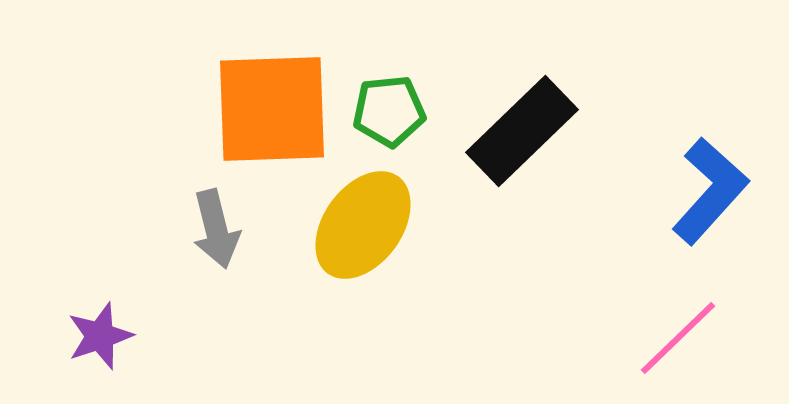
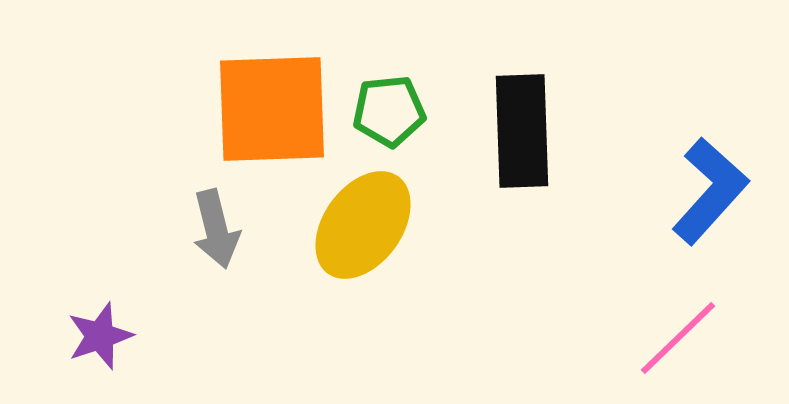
black rectangle: rotated 48 degrees counterclockwise
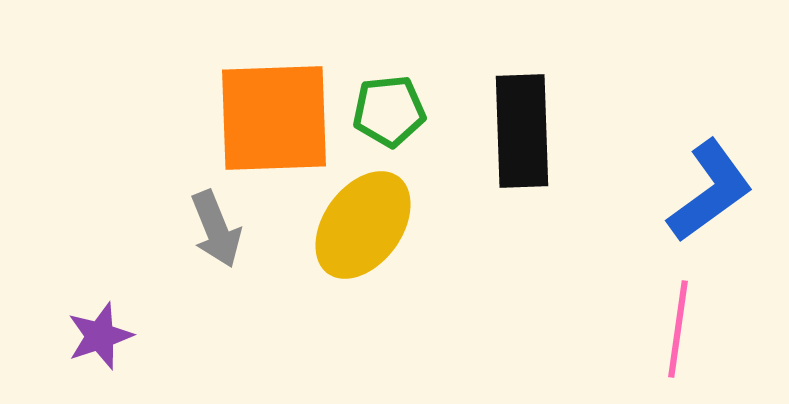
orange square: moved 2 px right, 9 px down
blue L-shape: rotated 12 degrees clockwise
gray arrow: rotated 8 degrees counterclockwise
pink line: moved 9 px up; rotated 38 degrees counterclockwise
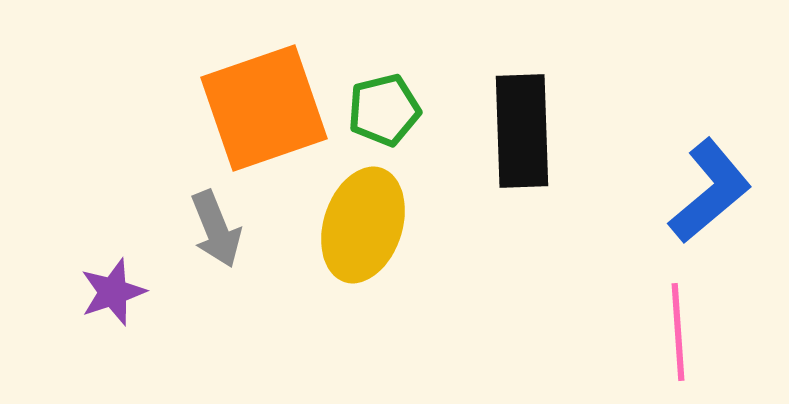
green pentagon: moved 5 px left, 1 px up; rotated 8 degrees counterclockwise
orange square: moved 10 px left, 10 px up; rotated 17 degrees counterclockwise
blue L-shape: rotated 4 degrees counterclockwise
yellow ellipse: rotated 18 degrees counterclockwise
pink line: moved 3 px down; rotated 12 degrees counterclockwise
purple star: moved 13 px right, 44 px up
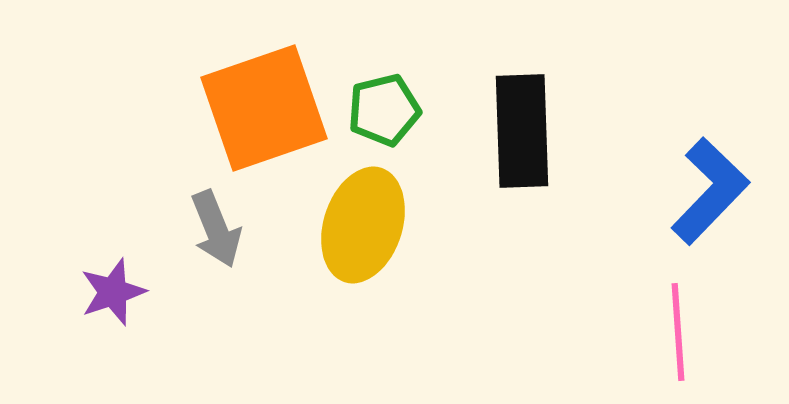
blue L-shape: rotated 6 degrees counterclockwise
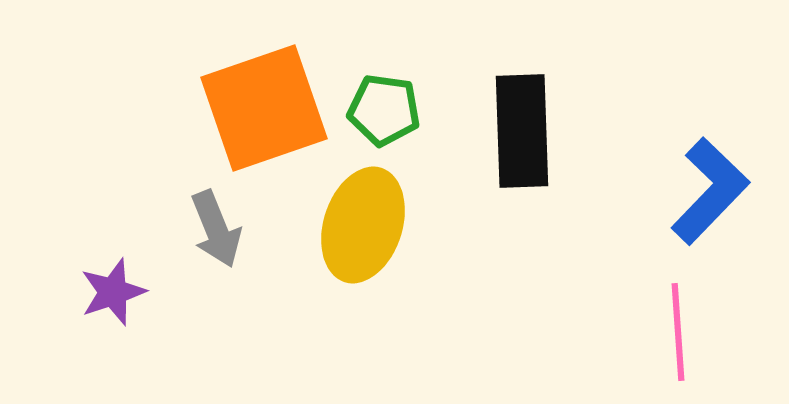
green pentagon: rotated 22 degrees clockwise
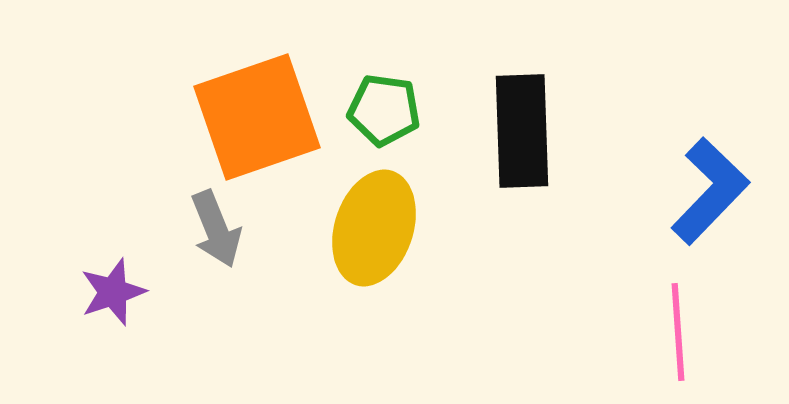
orange square: moved 7 px left, 9 px down
yellow ellipse: moved 11 px right, 3 px down
